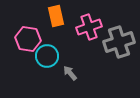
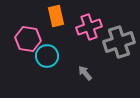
gray arrow: moved 15 px right
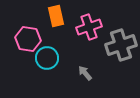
gray cross: moved 2 px right, 3 px down
cyan circle: moved 2 px down
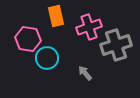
gray cross: moved 5 px left
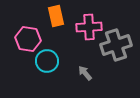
pink cross: rotated 15 degrees clockwise
cyan circle: moved 3 px down
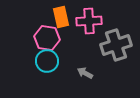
orange rectangle: moved 5 px right, 1 px down
pink cross: moved 6 px up
pink hexagon: moved 19 px right, 1 px up
gray arrow: rotated 21 degrees counterclockwise
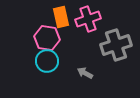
pink cross: moved 1 px left, 2 px up; rotated 15 degrees counterclockwise
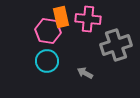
pink cross: rotated 25 degrees clockwise
pink hexagon: moved 1 px right, 7 px up
